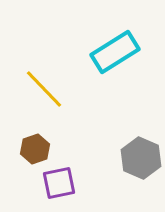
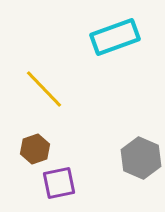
cyan rectangle: moved 15 px up; rotated 12 degrees clockwise
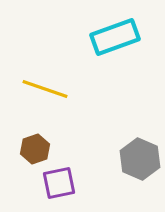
yellow line: moved 1 px right; rotated 27 degrees counterclockwise
gray hexagon: moved 1 px left, 1 px down
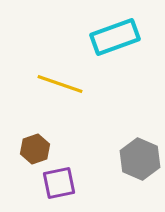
yellow line: moved 15 px right, 5 px up
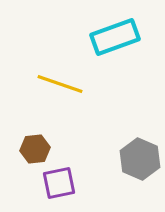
brown hexagon: rotated 12 degrees clockwise
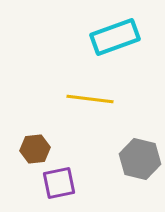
yellow line: moved 30 px right, 15 px down; rotated 12 degrees counterclockwise
gray hexagon: rotated 9 degrees counterclockwise
